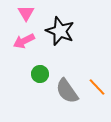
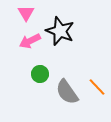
pink arrow: moved 6 px right
gray semicircle: moved 1 px down
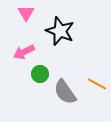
pink arrow: moved 6 px left, 11 px down
orange line: moved 3 px up; rotated 18 degrees counterclockwise
gray semicircle: moved 2 px left
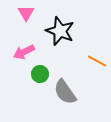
orange line: moved 23 px up
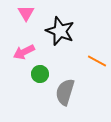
gray semicircle: rotated 52 degrees clockwise
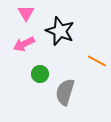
pink arrow: moved 8 px up
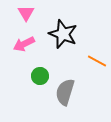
black star: moved 3 px right, 3 px down
green circle: moved 2 px down
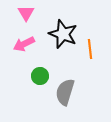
orange line: moved 7 px left, 12 px up; rotated 54 degrees clockwise
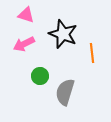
pink triangle: moved 2 px down; rotated 42 degrees counterclockwise
orange line: moved 2 px right, 4 px down
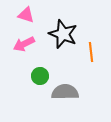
orange line: moved 1 px left, 1 px up
gray semicircle: rotated 72 degrees clockwise
